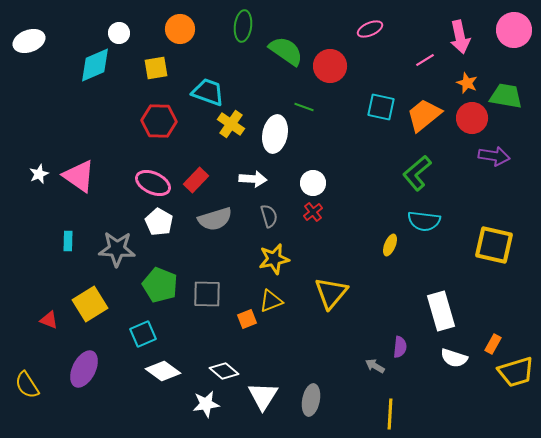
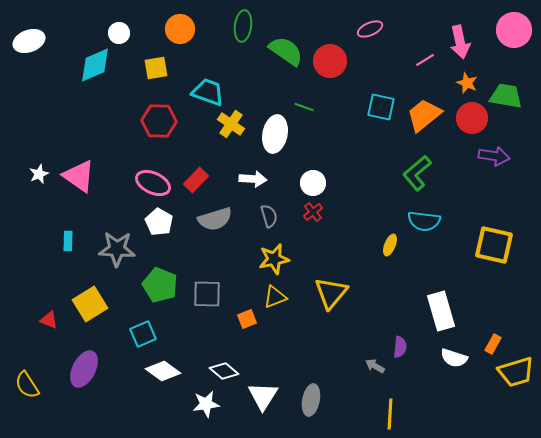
pink arrow at (460, 37): moved 5 px down
red circle at (330, 66): moved 5 px up
yellow triangle at (271, 301): moved 4 px right, 4 px up
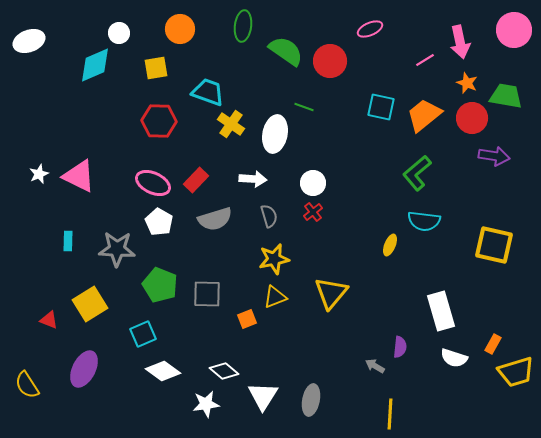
pink triangle at (79, 176): rotated 9 degrees counterclockwise
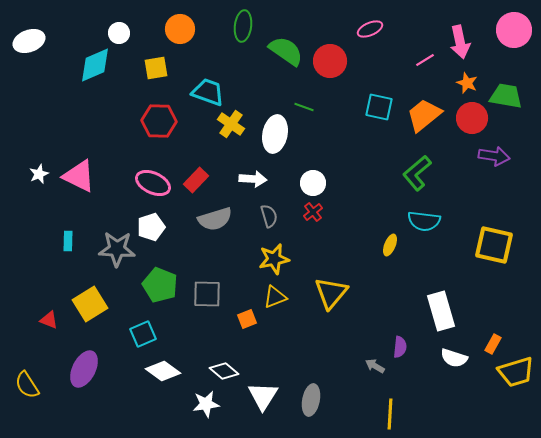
cyan square at (381, 107): moved 2 px left
white pentagon at (159, 222): moved 8 px left, 5 px down; rotated 24 degrees clockwise
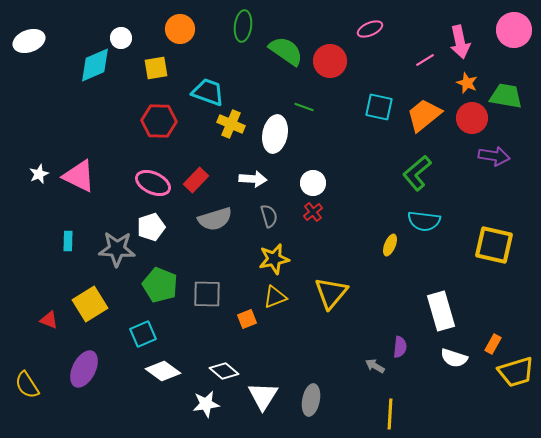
white circle at (119, 33): moved 2 px right, 5 px down
yellow cross at (231, 124): rotated 12 degrees counterclockwise
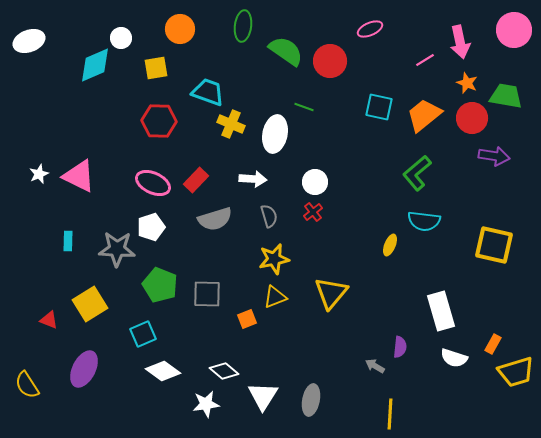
white circle at (313, 183): moved 2 px right, 1 px up
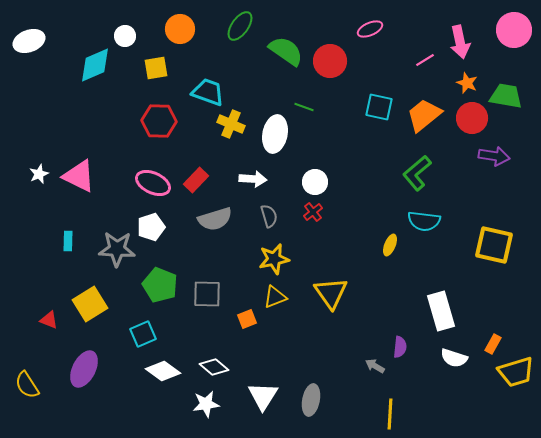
green ellipse at (243, 26): moved 3 px left; rotated 28 degrees clockwise
white circle at (121, 38): moved 4 px right, 2 px up
yellow triangle at (331, 293): rotated 15 degrees counterclockwise
white diamond at (224, 371): moved 10 px left, 4 px up
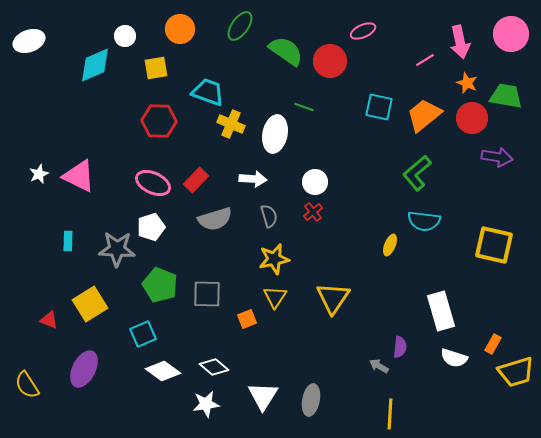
pink ellipse at (370, 29): moved 7 px left, 2 px down
pink circle at (514, 30): moved 3 px left, 4 px down
purple arrow at (494, 156): moved 3 px right, 1 px down
yellow triangle at (331, 293): moved 2 px right, 5 px down; rotated 9 degrees clockwise
yellow triangle at (275, 297): rotated 35 degrees counterclockwise
gray arrow at (375, 366): moved 4 px right
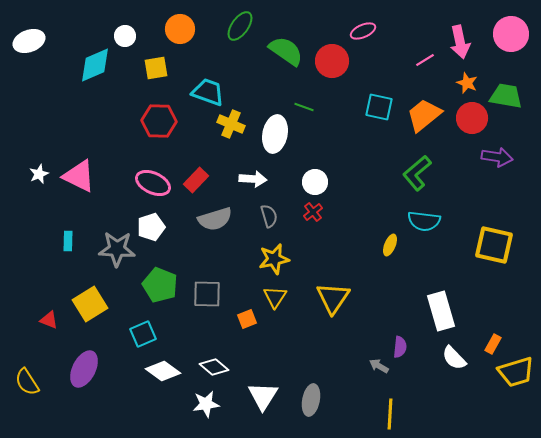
red circle at (330, 61): moved 2 px right
white semicircle at (454, 358): rotated 28 degrees clockwise
yellow semicircle at (27, 385): moved 3 px up
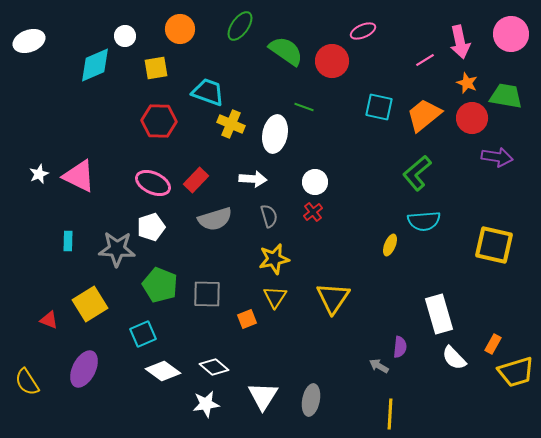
cyan semicircle at (424, 221): rotated 12 degrees counterclockwise
white rectangle at (441, 311): moved 2 px left, 3 px down
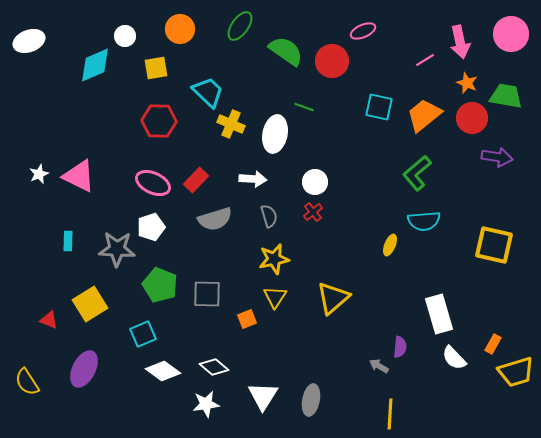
cyan trapezoid at (208, 92): rotated 24 degrees clockwise
yellow triangle at (333, 298): rotated 15 degrees clockwise
